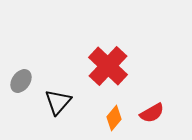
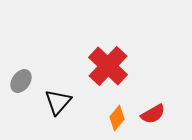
red semicircle: moved 1 px right, 1 px down
orange diamond: moved 3 px right
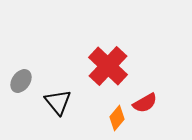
black triangle: rotated 20 degrees counterclockwise
red semicircle: moved 8 px left, 11 px up
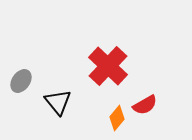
red semicircle: moved 2 px down
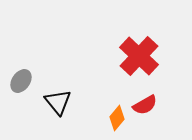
red cross: moved 31 px right, 10 px up
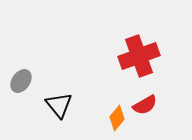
red cross: rotated 27 degrees clockwise
black triangle: moved 1 px right, 3 px down
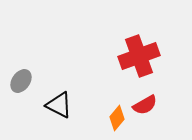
black triangle: rotated 24 degrees counterclockwise
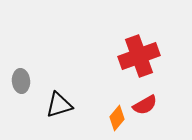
gray ellipse: rotated 40 degrees counterclockwise
black triangle: rotated 44 degrees counterclockwise
